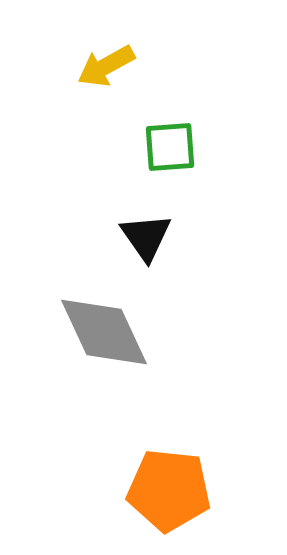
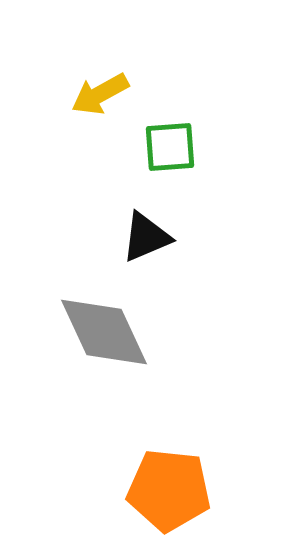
yellow arrow: moved 6 px left, 28 px down
black triangle: rotated 42 degrees clockwise
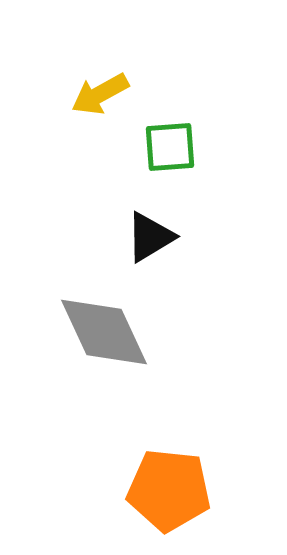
black triangle: moved 4 px right; rotated 8 degrees counterclockwise
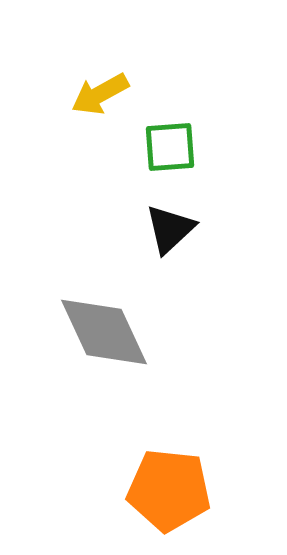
black triangle: moved 20 px right, 8 px up; rotated 12 degrees counterclockwise
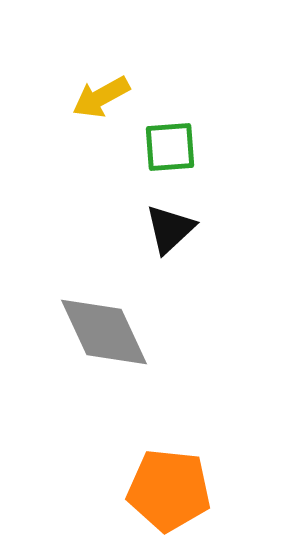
yellow arrow: moved 1 px right, 3 px down
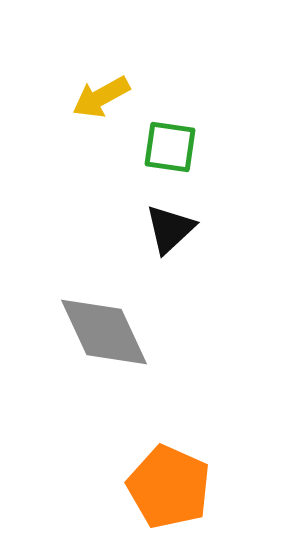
green square: rotated 12 degrees clockwise
orange pentagon: moved 3 px up; rotated 18 degrees clockwise
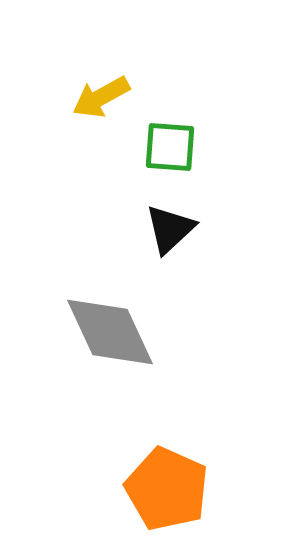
green square: rotated 4 degrees counterclockwise
gray diamond: moved 6 px right
orange pentagon: moved 2 px left, 2 px down
